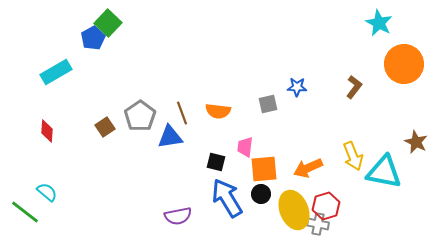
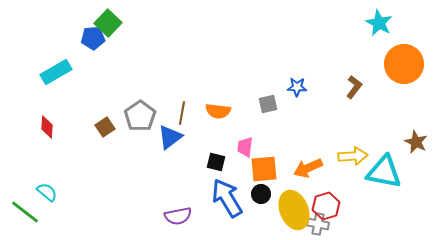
blue pentagon: rotated 25 degrees clockwise
brown line: rotated 30 degrees clockwise
red diamond: moved 4 px up
blue triangle: rotated 28 degrees counterclockwise
yellow arrow: rotated 72 degrees counterclockwise
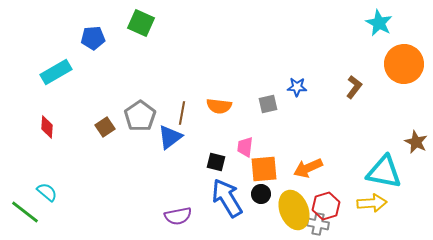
green square: moved 33 px right; rotated 20 degrees counterclockwise
orange semicircle: moved 1 px right, 5 px up
yellow arrow: moved 19 px right, 47 px down
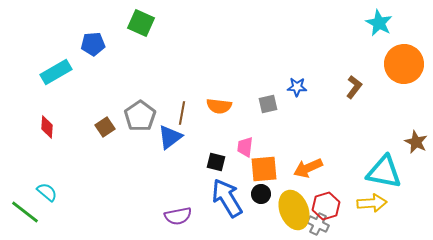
blue pentagon: moved 6 px down
gray cross: rotated 15 degrees clockwise
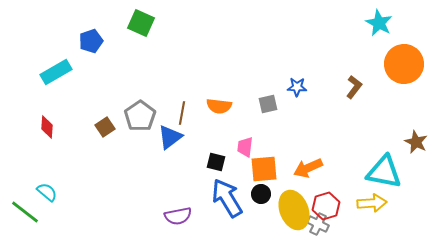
blue pentagon: moved 2 px left, 3 px up; rotated 15 degrees counterclockwise
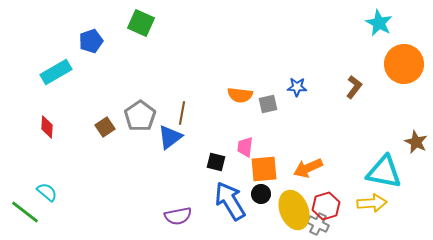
orange semicircle: moved 21 px right, 11 px up
blue arrow: moved 3 px right, 3 px down
